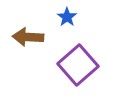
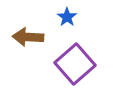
purple square: moved 3 px left, 1 px up
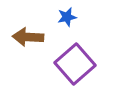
blue star: rotated 24 degrees clockwise
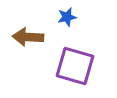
purple square: moved 2 px down; rotated 33 degrees counterclockwise
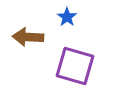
blue star: rotated 24 degrees counterclockwise
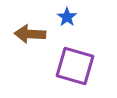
brown arrow: moved 2 px right, 3 px up
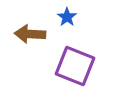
purple square: rotated 6 degrees clockwise
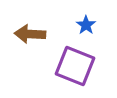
blue star: moved 19 px right, 8 px down
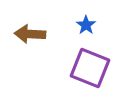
purple square: moved 15 px right, 2 px down
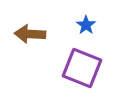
purple square: moved 8 px left
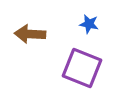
blue star: moved 3 px right, 1 px up; rotated 24 degrees counterclockwise
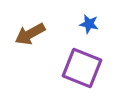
brown arrow: rotated 32 degrees counterclockwise
